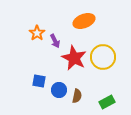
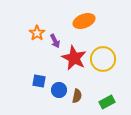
yellow circle: moved 2 px down
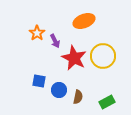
yellow circle: moved 3 px up
brown semicircle: moved 1 px right, 1 px down
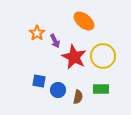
orange ellipse: rotated 60 degrees clockwise
red star: moved 1 px up
blue circle: moved 1 px left
green rectangle: moved 6 px left, 13 px up; rotated 28 degrees clockwise
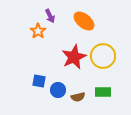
orange star: moved 1 px right, 2 px up
purple arrow: moved 5 px left, 25 px up
red star: rotated 20 degrees clockwise
green rectangle: moved 2 px right, 3 px down
brown semicircle: rotated 64 degrees clockwise
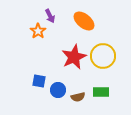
green rectangle: moved 2 px left
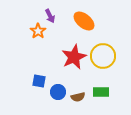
blue circle: moved 2 px down
